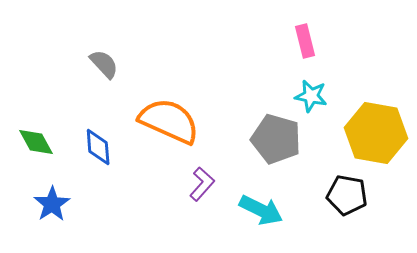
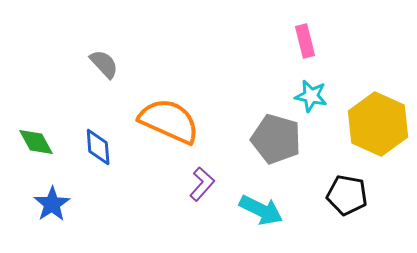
yellow hexagon: moved 2 px right, 9 px up; rotated 14 degrees clockwise
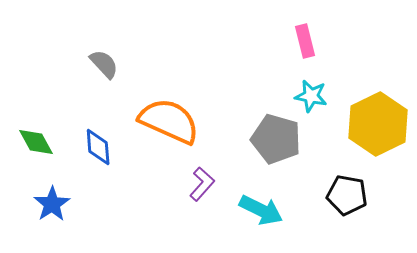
yellow hexagon: rotated 10 degrees clockwise
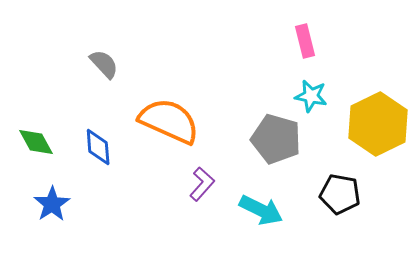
black pentagon: moved 7 px left, 1 px up
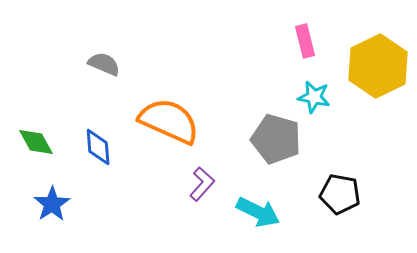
gray semicircle: rotated 24 degrees counterclockwise
cyan star: moved 3 px right, 1 px down
yellow hexagon: moved 58 px up
cyan arrow: moved 3 px left, 2 px down
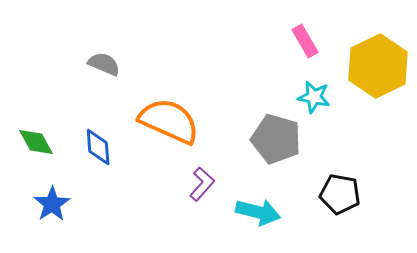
pink rectangle: rotated 16 degrees counterclockwise
cyan arrow: rotated 12 degrees counterclockwise
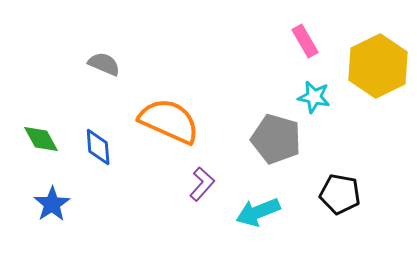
green diamond: moved 5 px right, 3 px up
cyan arrow: rotated 144 degrees clockwise
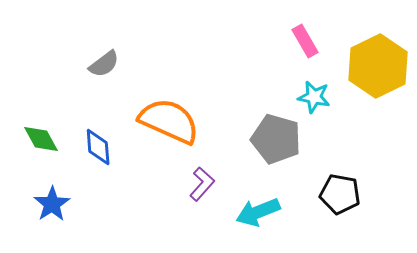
gray semicircle: rotated 120 degrees clockwise
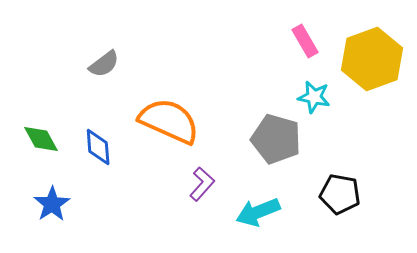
yellow hexagon: moved 6 px left, 7 px up; rotated 6 degrees clockwise
